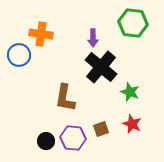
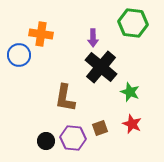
brown square: moved 1 px left, 1 px up
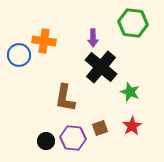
orange cross: moved 3 px right, 7 px down
red star: moved 2 px down; rotated 18 degrees clockwise
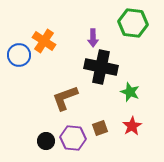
orange cross: rotated 25 degrees clockwise
black cross: rotated 28 degrees counterclockwise
brown L-shape: rotated 60 degrees clockwise
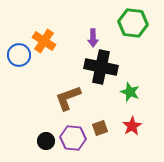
brown L-shape: moved 3 px right
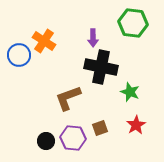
red star: moved 4 px right, 1 px up
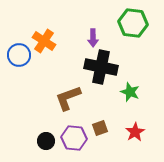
red star: moved 1 px left, 7 px down
purple hexagon: moved 1 px right
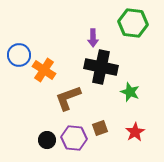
orange cross: moved 29 px down
black circle: moved 1 px right, 1 px up
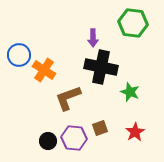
black circle: moved 1 px right, 1 px down
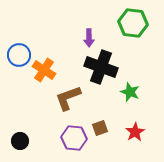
purple arrow: moved 4 px left
black cross: rotated 8 degrees clockwise
black circle: moved 28 px left
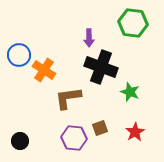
brown L-shape: rotated 12 degrees clockwise
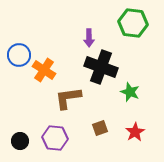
purple hexagon: moved 19 px left
